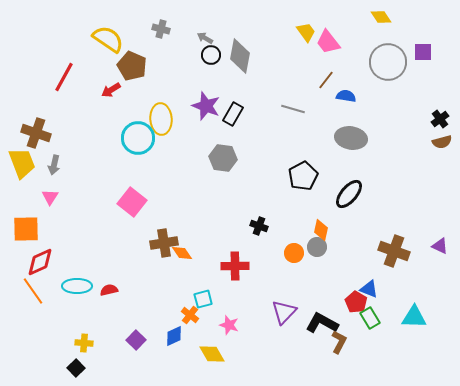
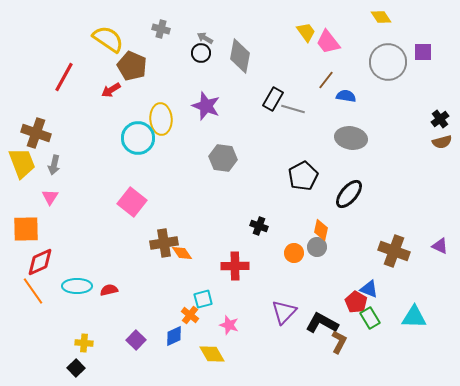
black circle at (211, 55): moved 10 px left, 2 px up
black rectangle at (233, 114): moved 40 px right, 15 px up
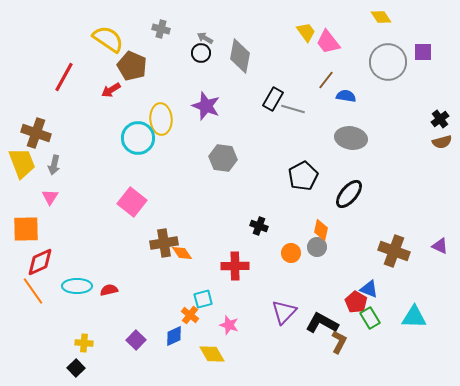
orange circle at (294, 253): moved 3 px left
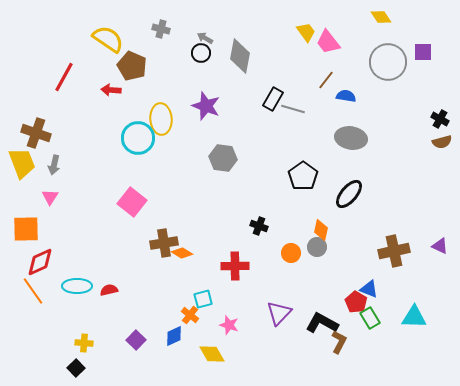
red arrow at (111, 90): rotated 36 degrees clockwise
black cross at (440, 119): rotated 24 degrees counterclockwise
black pentagon at (303, 176): rotated 8 degrees counterclockwise
brown cross at (394, 251): rotated 32 degrees counterclockwise
orange diamond at (182, 253): rotated 25 degrees counterclockwise
purple triangle at (284, 312): moved 5 px left, 1 px down
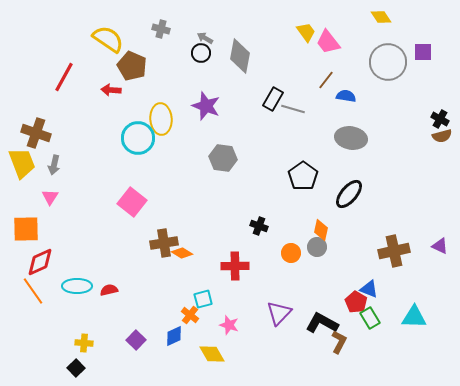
brown semicircle at (442, 142): moved 6 px up
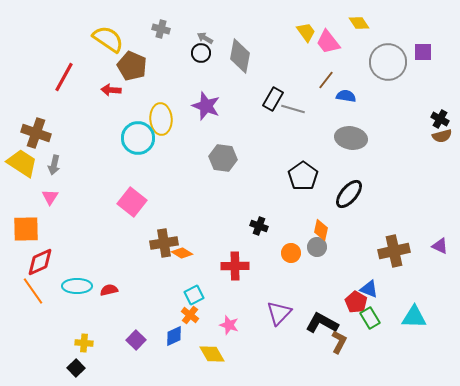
yellow diamond at (381, 17): moved 22 px left, 6 px down
yellow trapezoid at (22, 163): rotated 36 degrees counterclockwise
cyan square at (203, 299): moved 9 px left, 4 px up; rotated 12 degrees counterclockwise
